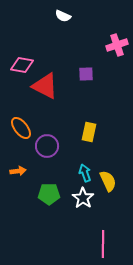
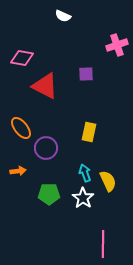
pink diamond: moved 7 px up
purple circle: moved 1 px left, 2 px down
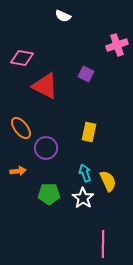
purple square: rotated 28 degrees clockwise
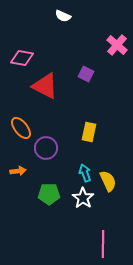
pink cross: rotated 30 degrees counterclockwise
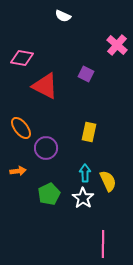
cyan arrow: rotated 18 degrees clockwise
green pentagon: rotated 25 degrees counterclockwise
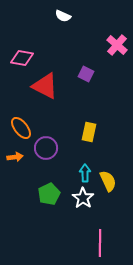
orange arrow: moved 3 px left, 14 px up
pink line: moved 3 px left, 1 px up
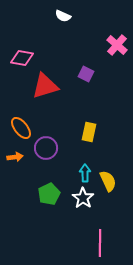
red triangle: rotated 44 degrees counterclockwise
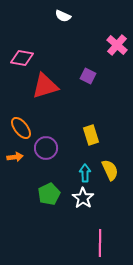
purple square: moved 2 px right, 2 px down
yellow rectangle: moved 2 px right, 3 px down; rotated 30 degrees counterclockwise
yellow semicircle: moved 2 px right, 11 px up
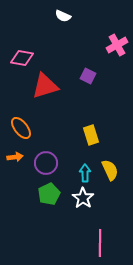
pink cross: rotated 20 degrees clockwise
purple circle: moved 15 px down
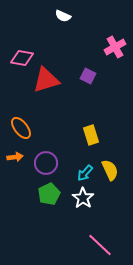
pink cross: moved 2 px left, 2 px down
red triangle: moved 1 px right, 6 px up
cyan arrow: rotated 138 degrees counterclockwise
pink line: moved 2 px down; rotated 48 degrees counterclockwise
